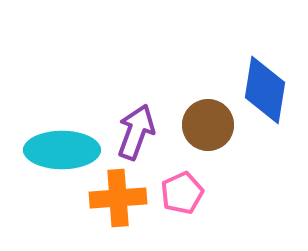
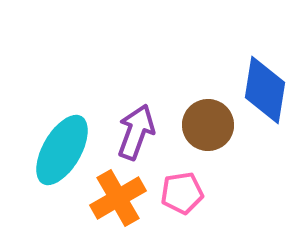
cyan ellipse: rotated 60 degrees counterclockwise
pink pentagon: rotated 15 degrees clockwise
orange cross: rotated 26 degrees counterclockwise
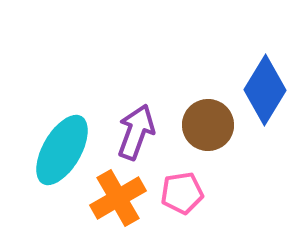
blue diamond: rotated 22 degrees clockwise
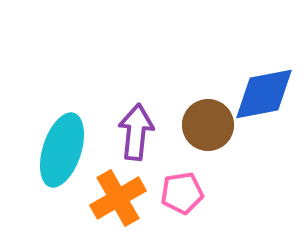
blue diamond: moved 1 px left, 4 px down; rotated 48 degrees clockwise
purple arrow: rotated 14 degrees counterclockwise
cyan ellipse: rotated 12 degrees counterclockwise
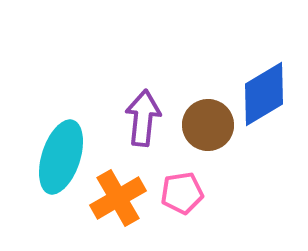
blue diamond: rotated 20 degrees counterclockwise
purple arrow: moved 7 px right, 14 px up
cyan ellipse: moved 1 px left, 7 px down
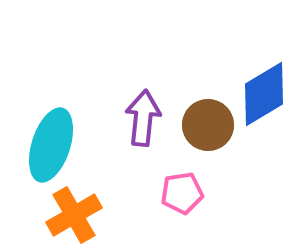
cyan ellipse: moved 10 px left, 12 px up
orange cross: moved 44 px left, 17 px down
